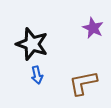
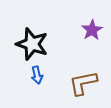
purple star: moved 1 px left, 2 px down; rotated 15 degrees clockwise
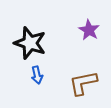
purple star: moved 3 px left; rotated 10 degrees counterclockwise
black star: moved 2 px left, 1 px up
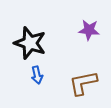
purple star: rotated 25 degrees counterclockwise
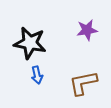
purple star: moved 2 px left; rotated 15 degrees counterclockwise
black star: rotated 8 degrees counterclockwise
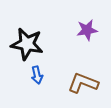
black star: moved 3 px left, 1 px down
brown L-shape: rotated 32 degrees clockwise
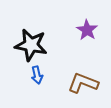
purple star: rotated 30 degrees counterclockwise
black star: moved 4 px right, 1 px down
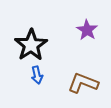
black star: rotated 28 degrees clockwise
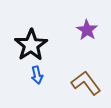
brown L-shape: moved 3 px right; rotated 32 degrees clockwise
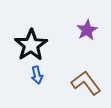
purple star: rotated 10 degrees clockwise
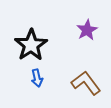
blue arrow: moved 3 px down
